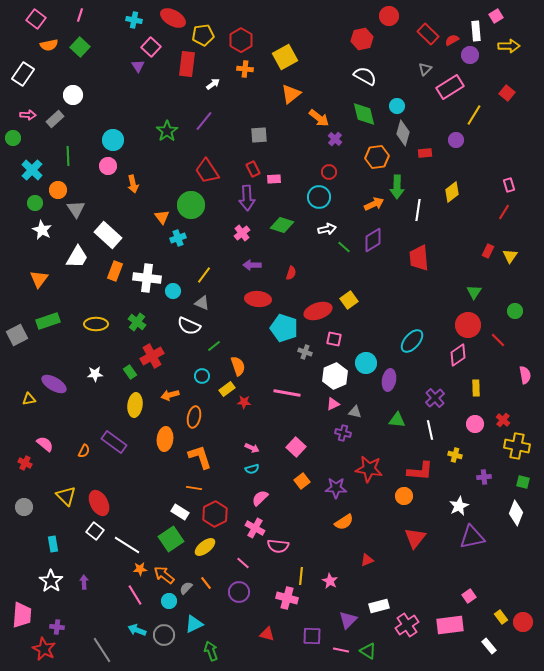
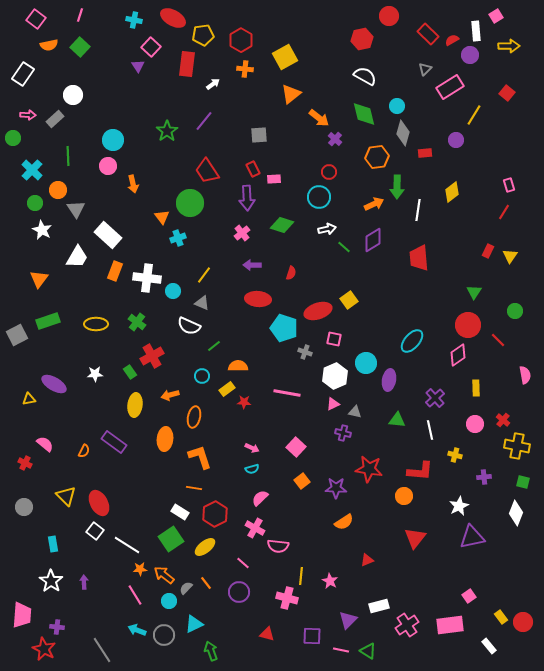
green circle at (191, 205): moved 1 px left, 2 px up
orange semicircle at (238, 366): rotated 72 degrees counterclockwise
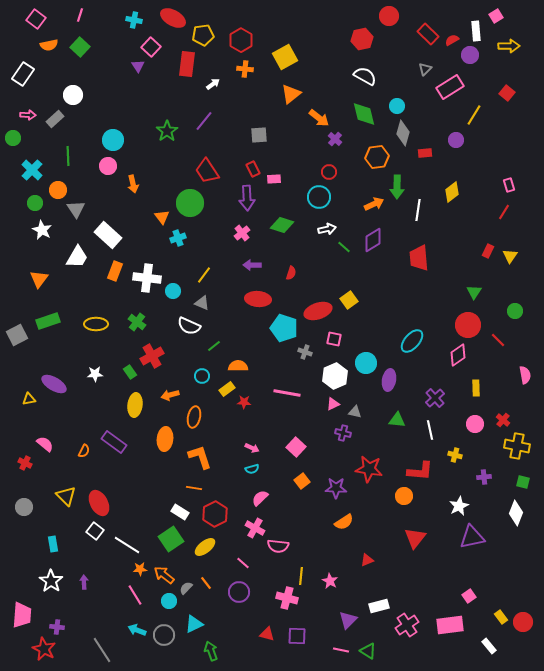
purple square at (312, 636): moved 15 px left
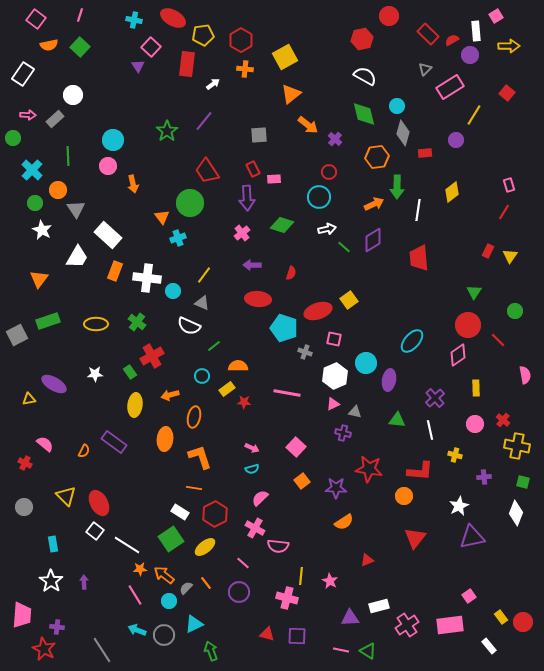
orange arrow at (319, 118): moved 11 px left, 7 px down
purple triangle at (348, 620): moved 2 px right, 2 px up; rotated 42 degrees clockwise
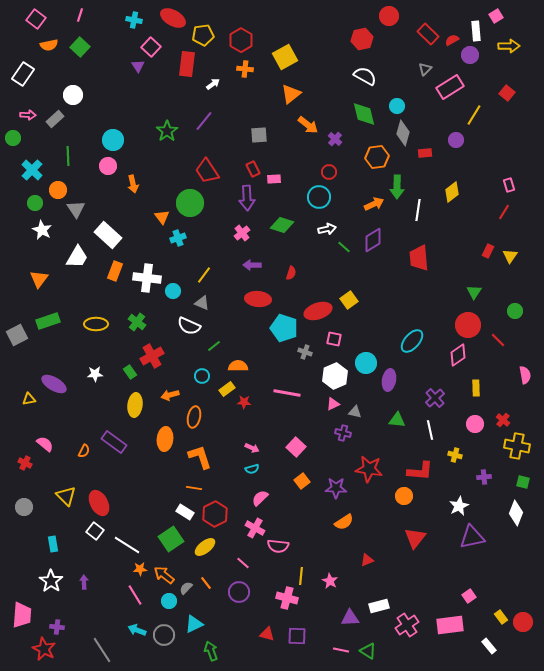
white rectangle at (180, 512): moved 5 px right
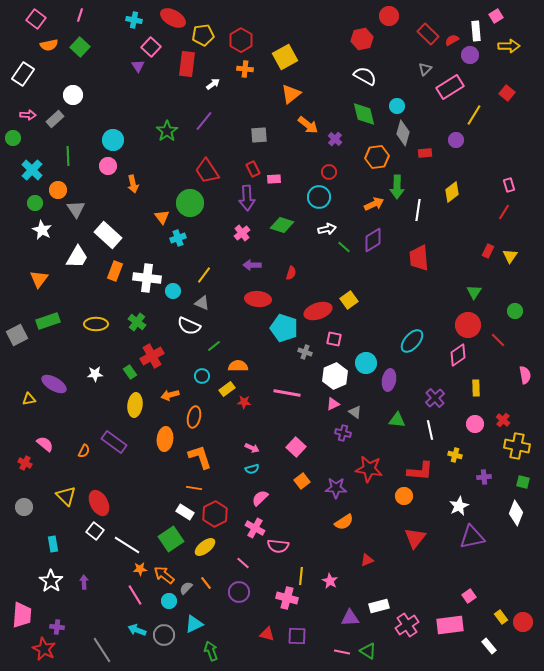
gray triangle at (355, 412): rotated 24 degrees clockwise
pink line at (341, 650): moved 1 px right, 2 px down
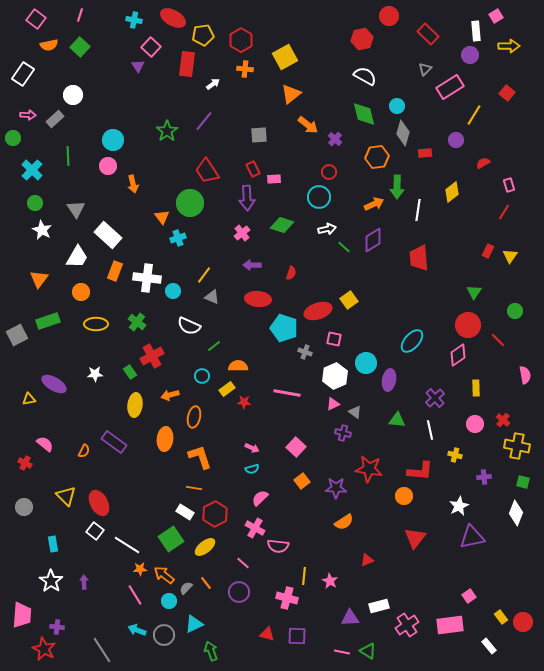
red semicircle at (452, 40): moved 31 px right, 123 px down
orange circle at (58, 190): moved 23 px right, 102 px down
gray triangle at (202, 303): moved 10 px right, 6 px up
yellow line at (301, 576): moved 3 px right
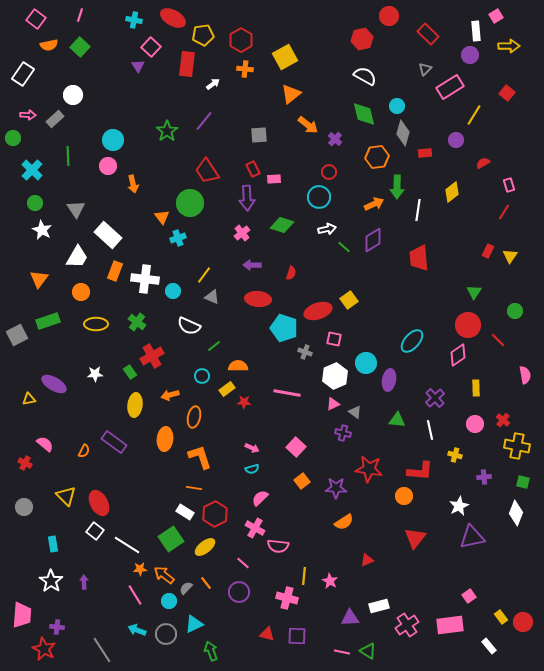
white cross at (147, 278): moved 2 px left, 1 px down
gray circle at (164, 635): moved 2 px right, 1 px up
